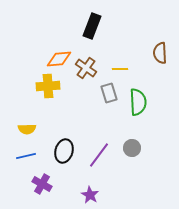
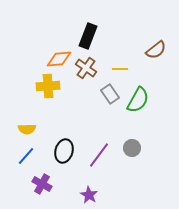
black rectangle: moved 4 px left, 10 px down
brown semicircle: moved 4 px left, 3 px up; rotated 125 degrees counterclockwise
gray rectangle: moved 1 px right, 1 px down; rotated 18 degrees counterclockwise
green semicircle: moved 2 px up; rotated 32 degrees clockwise
blue line: rotated 36 degrees counterclockwise
purple star: moved 1 px left
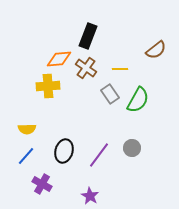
purple star: moved 1 px right, 1 px down
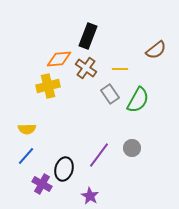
yellow cross: rotated 10 degrees counterclockwise
black ellipse: moved 18 px down
